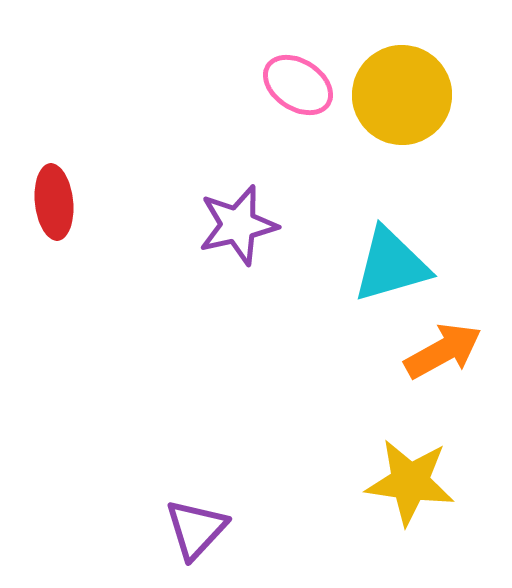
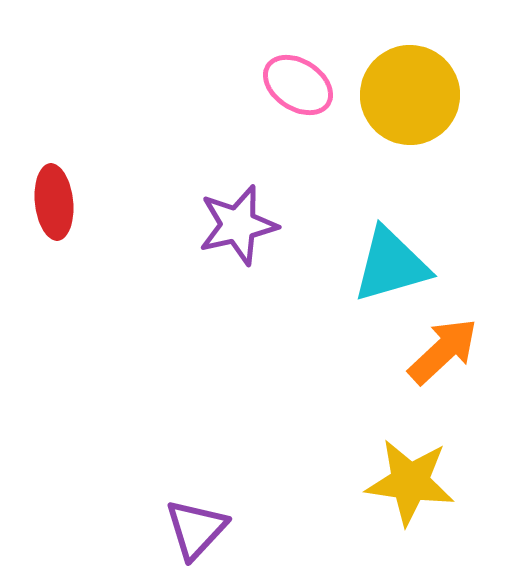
yellow circle: moved 8 px right
orange arrow: rotated 14 degrees counterclockwise
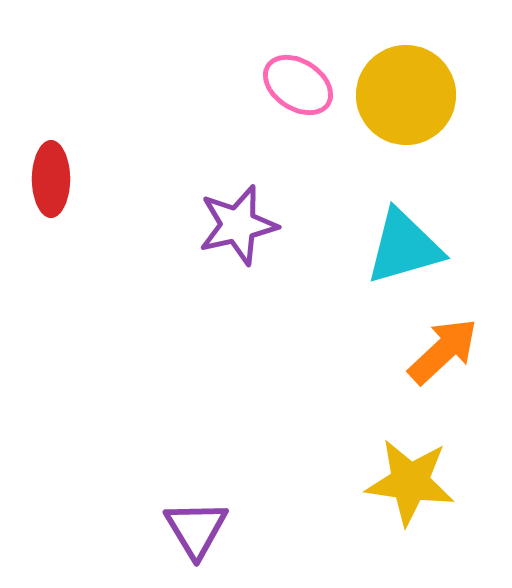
yellow circle: moved 4 px left
red ellipse: moved 3 px left, 23 px up; rotated 6 degrees clockwise
cyan triangle: moved 13 px right, 18 px up
purple triangle: rotated 14 degrees counterclockwise
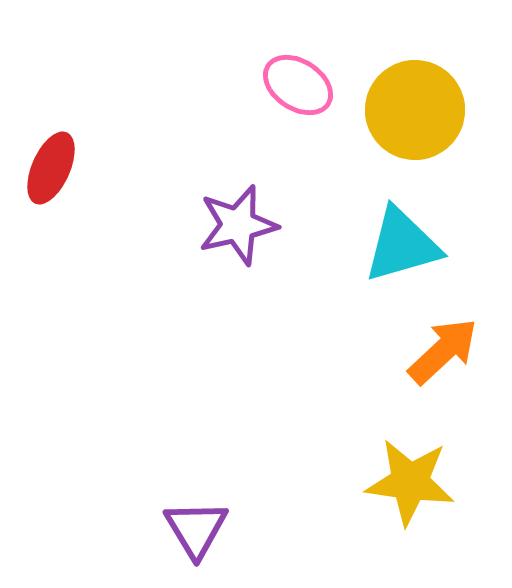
yellow circle: moved 9 px right, 15 px down
red ellipse: moved 11 px up; rotated 24 degrees clockwise
cyan triangle: moved 2 px left, 2 px up
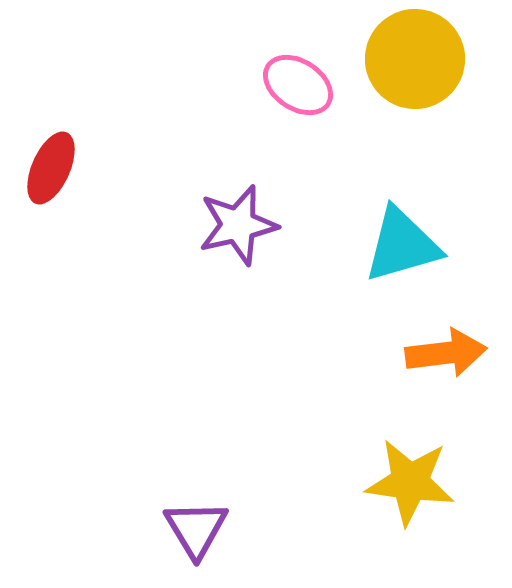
yellow circle: moved 51 px up
orange arrow: moved 3 px right, 2 px down; rotated 36 degrees clockwise
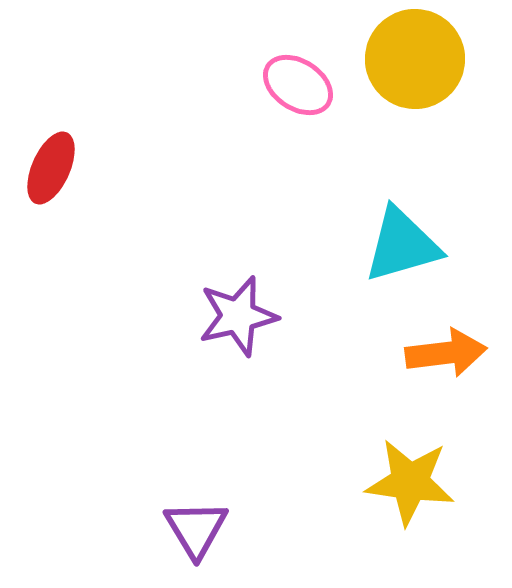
purple star: moved 91 px down
